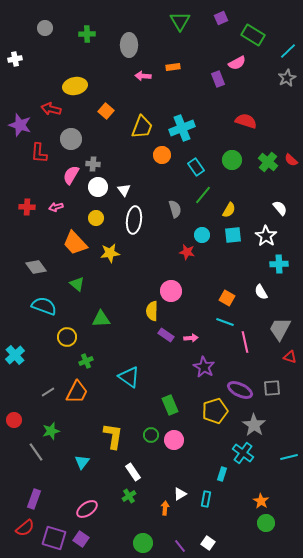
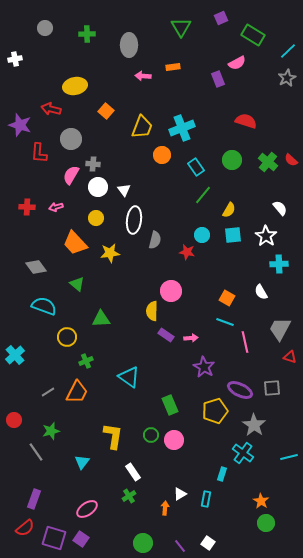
green triangle at (180, 21): moved 1 px right, 6 px down
gray semicircle at (175, 209): moved 20 px left, 31 px down; rotated 30 degrees clockwise
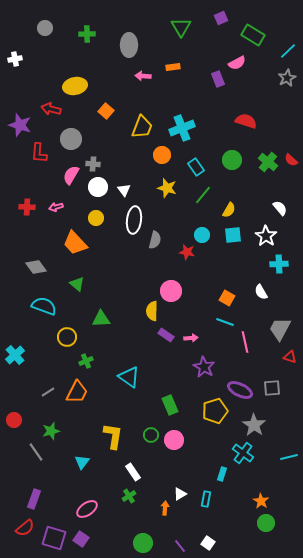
yellow star at (110, 253): moved 57 px right, 65 px up; rotated 24 degrees clockwise
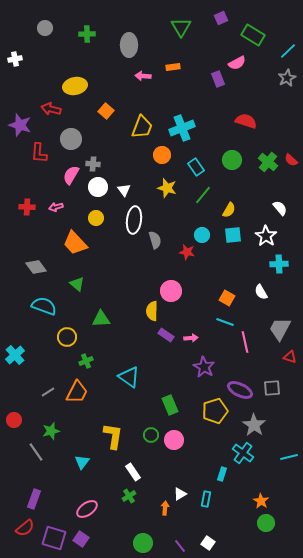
gray semicircle at (155, 240): rotated 30 degrees counterclockwise
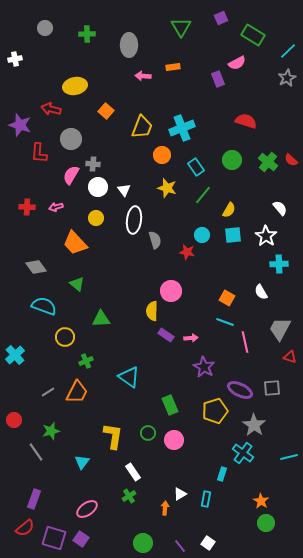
yellow circle at (67, 337): moved 2 px left
green circle at (151, 435): moved 3 px left, 2 px up
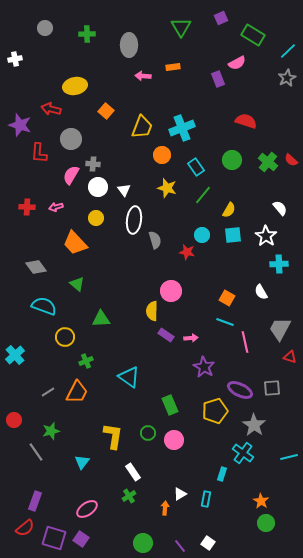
purple rectangle at (34, 499): moved 1 px right, 2 px down
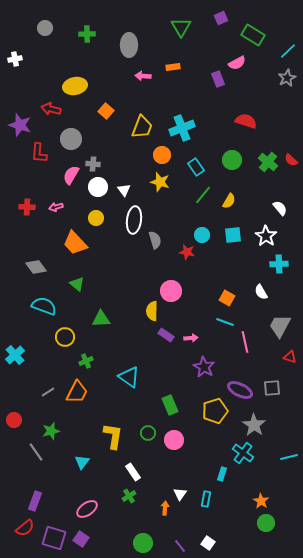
yellow star at (167, 188): moved 7 px left, 6 px up
yellow semicircle at (229, 210): moved 9 px up
gray trapezoid at (280, 329): moved 3 px up
white triangle at (180, 494): rotated 24 degrees counterclockwise
